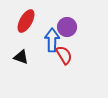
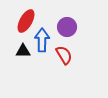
blue arrow: moved 10 px left
black triangle: moved 2 px right, 6 px up; rotated 21 degrees counterclockwise
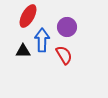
red ellipse: moved 2 px right, 5 px up
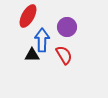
black triangle: moved 9 px right, 4 px down
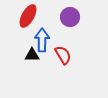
purple circle: moved 3 px right, 10 px up
red semicircle: moved 1 px left
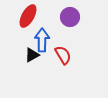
black triangle: rotated 28 degrees counterclockwise
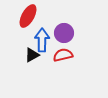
purple circle: moved 6 px left, 16 px down
red semicircle: rotated 72 degrees counterclockwise
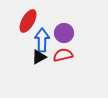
red ellipse: moved 5 px down
black triangle: moved 7 px right, 2 px down
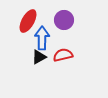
purple circle: moved 13 px up
blue arrow: moved 2 px up
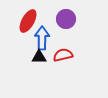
purple circle: moved 2 px right, 1 px up
black triangle: rotated 28 degrees clockwise
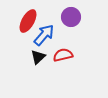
purple circle: moved 5 px right, 2 px up
blue arrow: moved 2 px right, 3 px up; rotated 40 degrees clockwise
black triangle: moved 1 px left; rotated 42 degrees counterclockwise
